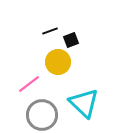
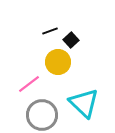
black square: rotated 21 degrees counterclockwise
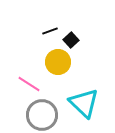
pink line: rotated 70 degrees clockwise
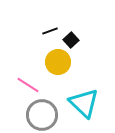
pink line: moved 1 px left, 1 px down
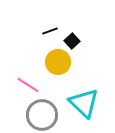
black square: moved 1 px right, 1 px down
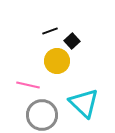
yellow circle: moved 1 px left, 1 px up
pink line: rotated 20 degrees counterclockwise
